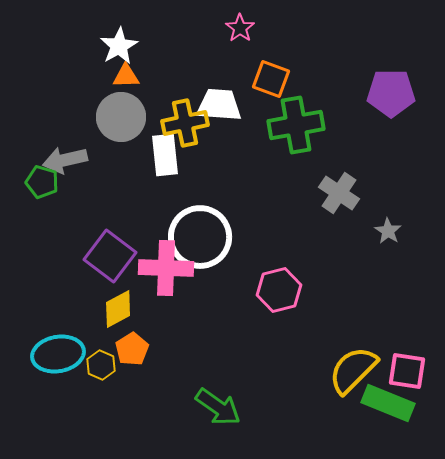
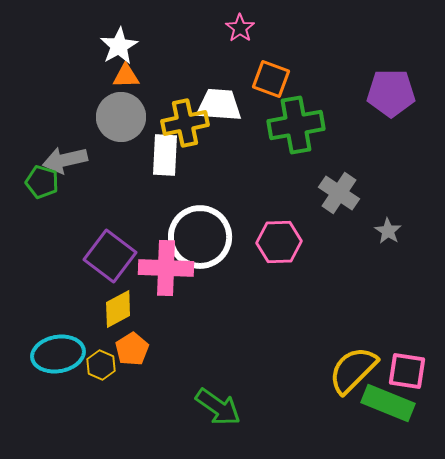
white rectangle: rotated 9 degrees clockwise
pink hexagon: moved 48 px up; rotated 12 degrees clockwise
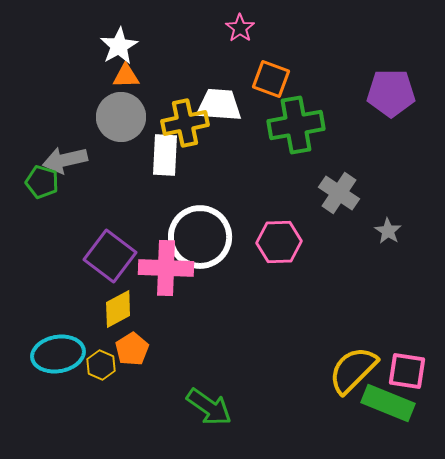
green arrow: moved 9 px left
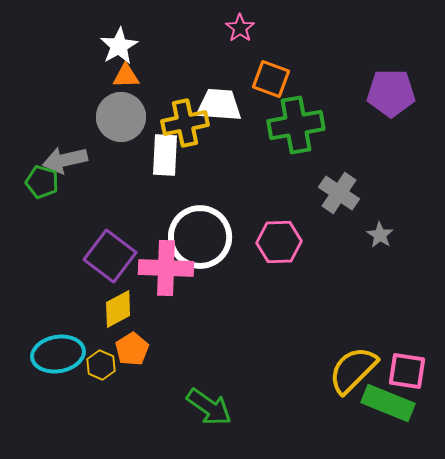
gray star: moved 8 px left, 4 px down
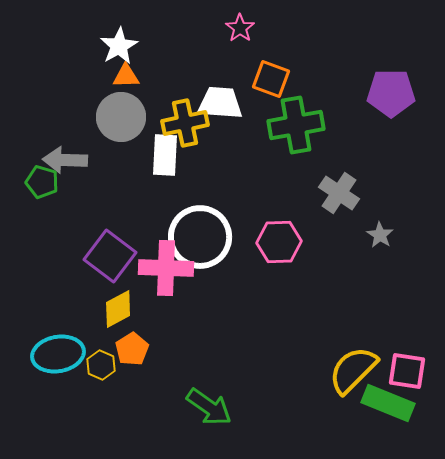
white trapezoid: moved 1 px right, 2 px up
gray arrow: rotated 15 degrees clockwise
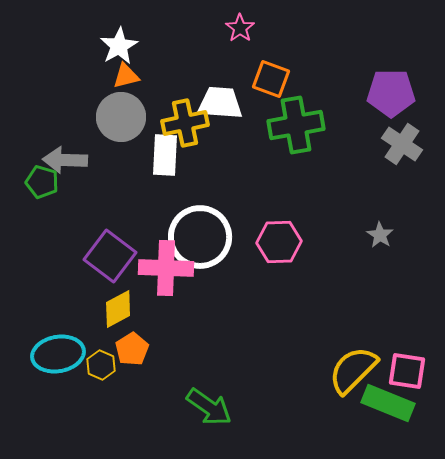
orange triangle: rotated 12 degrees counterclockwise
gray cross: moved 63 px right, 49 px up
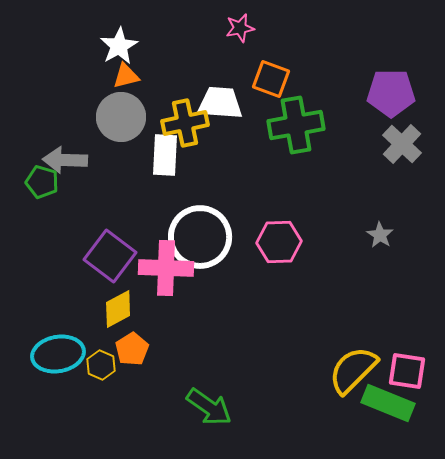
pink star: rotated 24 degrees clockwise
gray cross: rotated 9 degrees clockwise
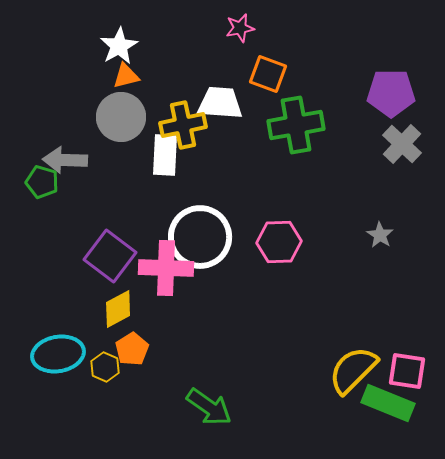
orange square: moved 3 px left, 5 px up
yellow cross: moved 2 px left, 2 px down
yellow hexagon: moved 4 px right, 2 px down
